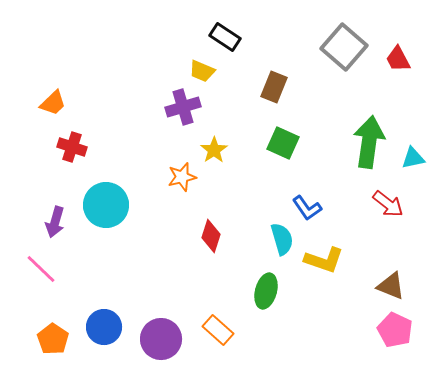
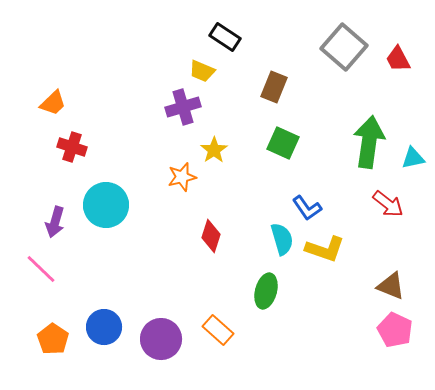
yellow L-shape: moved 1 px right, 11 px up
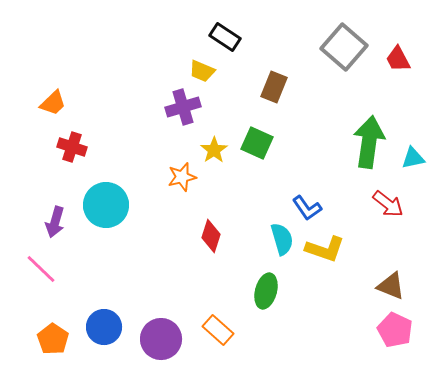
green square: moved 26 px left
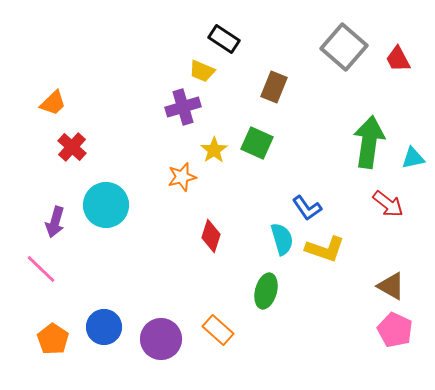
black rectangle: moved 1 px left, 2 px down
red cross: rotated 24 degrees clockwise
brown triangle: rotated 8 degrees clockwise
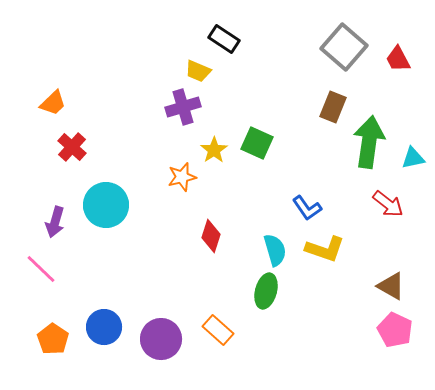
yellow trapezoid: moved 4 px left
brown rectangle: moved 59 px right, 20 px down
cyan semicircle: moved 7 px left, 11 px down
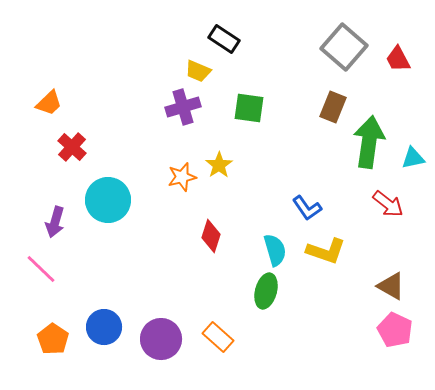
orange trapezoid: moved 4 px left
green square: moved 8 px left, 35 px up; rotated 16 degrees counterclockwise
yellow star: moved 5 px right, 15 px down
cyan circle: moved 2 px right, 5 px up
yellow L-shape: moved 1 px right, 2 px down
orange rectangle: moved 7 px down
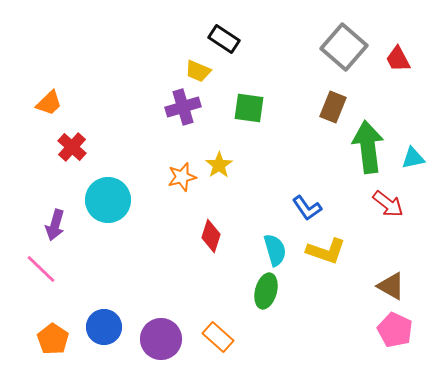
green arrow: moved 1 px left, 5 px down; rotated 15 degrees counterclockwise
purple arrow: moved 3 px down
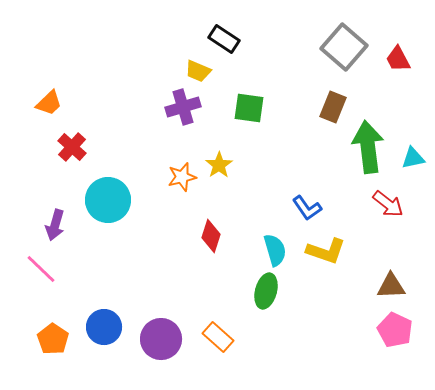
brown triangle: rotated 32 degrees counterclockwise
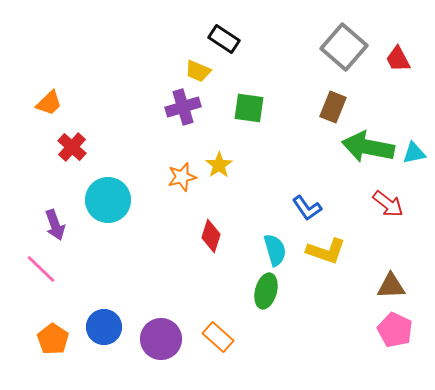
green arrow: rotated 72 degrees counterclockwise
cyan triangle: moved 1 px right, 5 px up
purple arrow: rotated 36 degrees counterclockwise
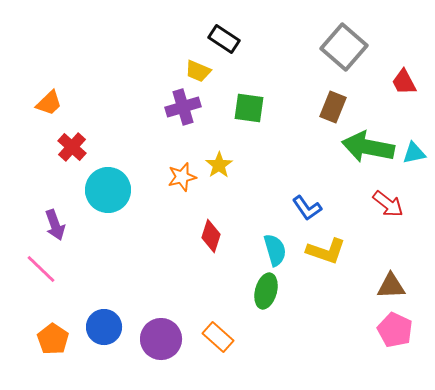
red trapezoid: moved 6 px right, 23 px down
cyan circle: moved 10 px up
